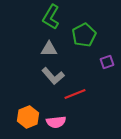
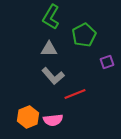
pink semicircle: moved 3 px left, 2 px up
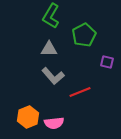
green L-shape: moved 1 px up
purple square: rotated 32 degrees clockwise
red line: moved 5 px right, 2 px up
pink semicircle: moved 1 px right, 3 px down
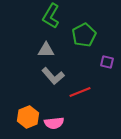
gray triangle: moved 3 px left, 1 px down
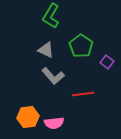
green pentagon: moved 3 px left, 11 px down; rotated 10 degrees counterclockwise
gray triangle: rotated 24 degrees clockwise
purple square: rotated 24 degrees clockwise
red line: moved 3 px right, 2 px down; rotated 15 degrees clockwise
orange hexagon: rotated 15 degrees clockwise
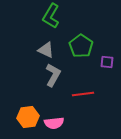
purple square: rotated 32 degrees counterclockwise
gray L-shape: moved 1 px up; rotated 110 degrees counterclockwise
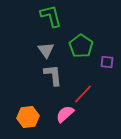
green L-shape: rotated 135 degrees clockwise
gray triangle: rotated 30 degrees clockwise
gray L-shape: rotated 35 degrees counterclockwise
red line: rotated 40 degrees counterclockwise
pink semicircle: moved 11 px right, 9 px up; rotated 144 degrees clockwise
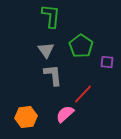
green L-shape: rotated 20 degrees clockwise
orange hexagon: moved 2 px left
